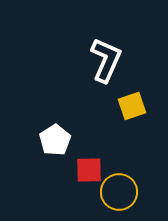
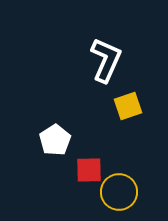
yellow square: moved 4 px left
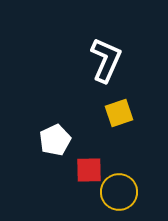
yellow square: moved 9 px left, 7 px down
white pentagon: rotated 8 degrees clockwise
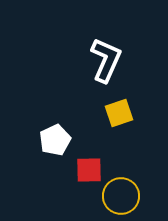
yellow circle: moved 2 px right, 4 px down
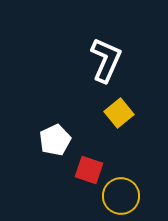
yellow square: rotated 20 degrees counterclockwise
red square: rotated 20 degrees clockwise
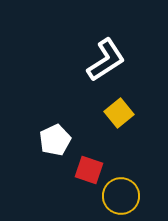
white L-shape: rotated 33 degrees clockwise
